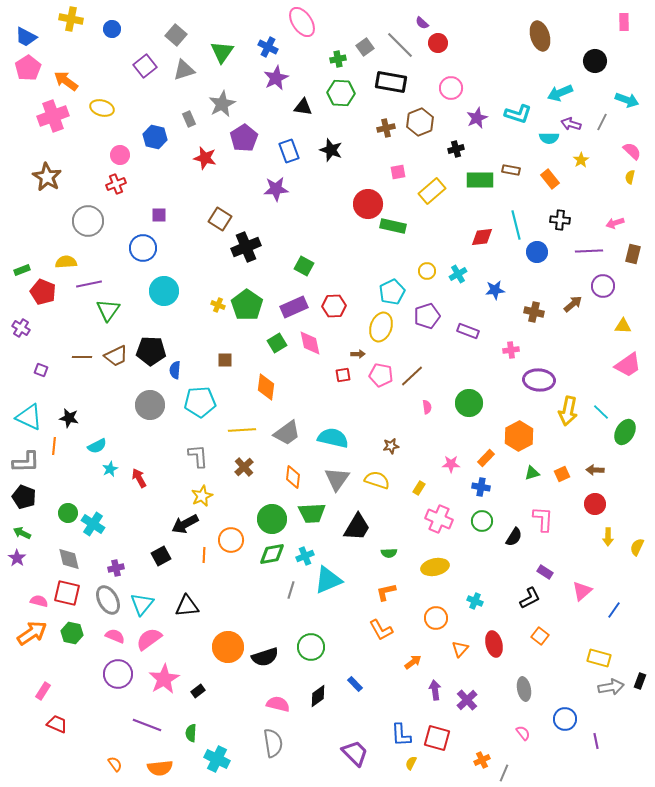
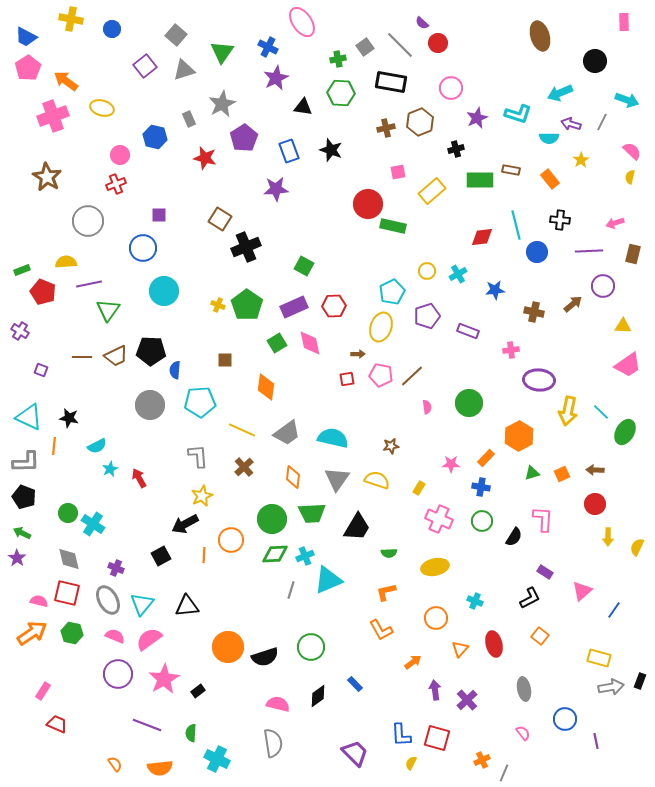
purple cross at (21, 328): moved 1 px left, 3 px down
red square at (343, 375): moved 4 px right, 4 px down
yellow line at (242, 430): rotated 28 degrees clockwise
green diamond at (272, 554): moved 3 px right; rotated 8 degrees clockwise
purple cross at (116, 568): rotated 35 degrees clockwise
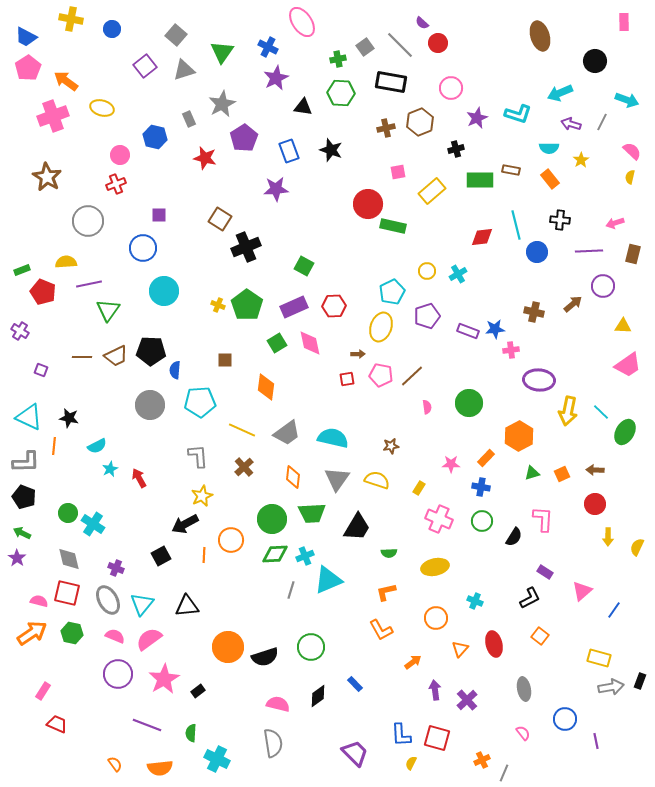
cyan semicircle at (549, 138): moved 10 px down
blue star at (495, 290): moved 39 px down
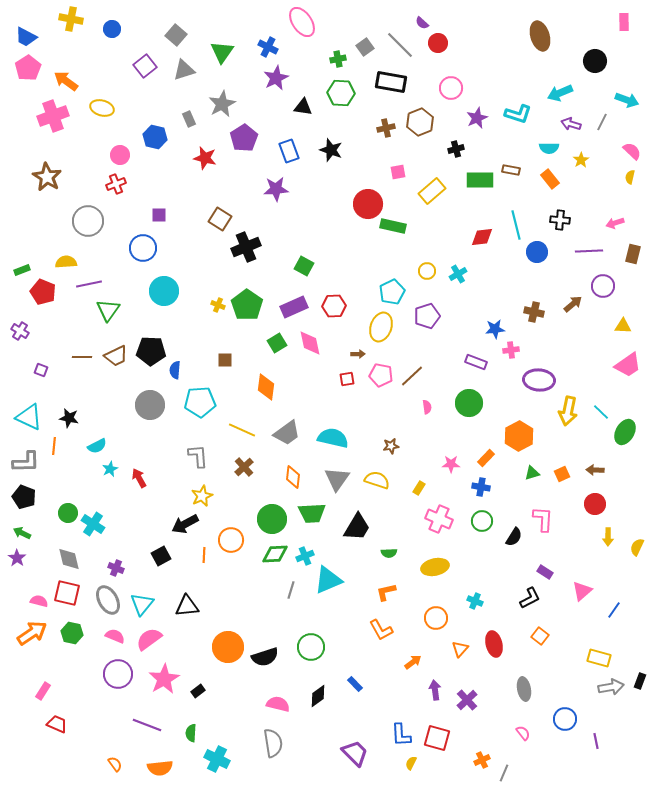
purple rectangle at (468, 331): moved 8 px right, 31 px down
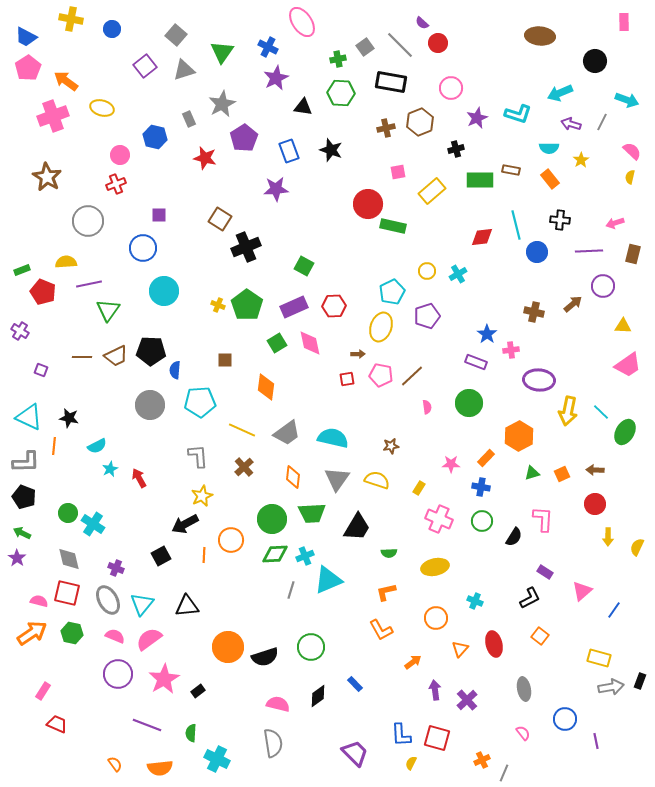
brown ellipse at (540, 36): rotated 68 degrees counterclockwise
blue star at (495, 329): moved 8 px left, 5 px down; rotated 30 degrees counterclockwise
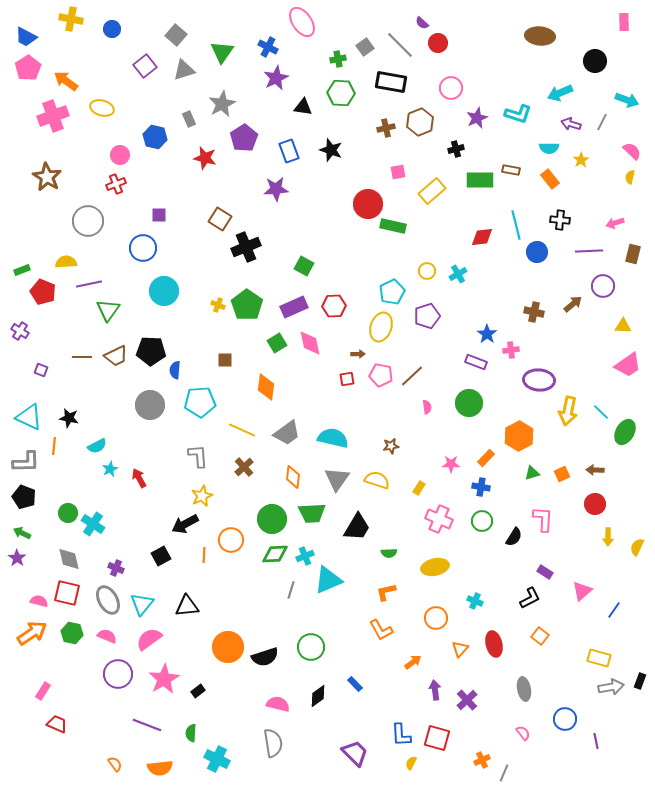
pink semicircle at (115, 636): moved 8 px left
